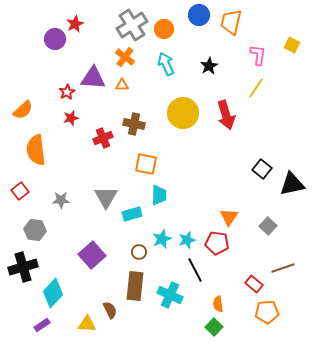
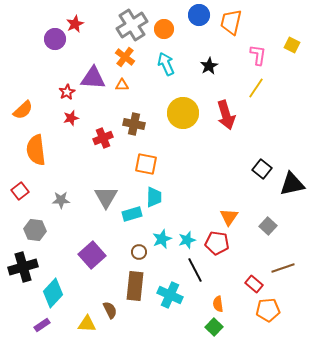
cyan trapezoid at (159, 195): moved 5 px left, 2 px down
orange pentagon at (267, 312): moved 1 px right, 2 px up
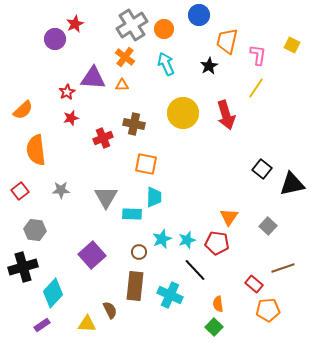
orange trapezoid at (231, 22): moved 4 px left, 19 px down
gray star at (61, 200): moved 10 px up
cyan rectangle at (132, 214): rotated 18 degrees clockwise
black line at (195, 270): rotated 15 degrees counterclockwise
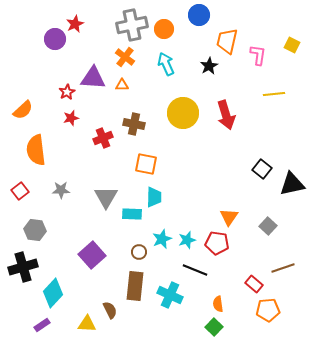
gray cross at (132, 25): rotated 20 degrees clockwise
yellow line at (256, 88): moved 18 px right, 6 px down; rotated 50 degrees clockwise
black line at (195, 270): rotated 25 degrees counterclockwise
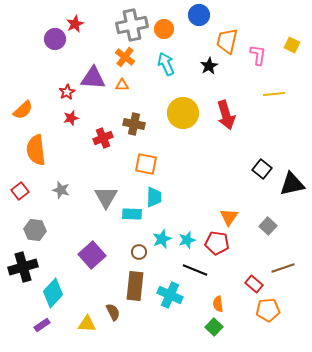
gray star at (61, 190): rotated 18 degrees clockwise
brown semicircle at (110, 310): moved 3 px right, 2 px down
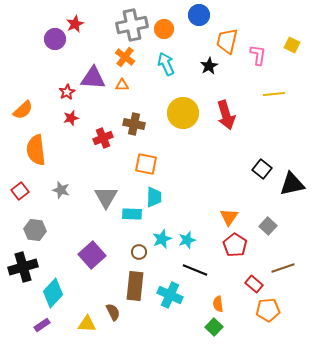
red pentagon at (217, 243): moved 18 px right, 2 px down; rotated 25 degrees clockwise
